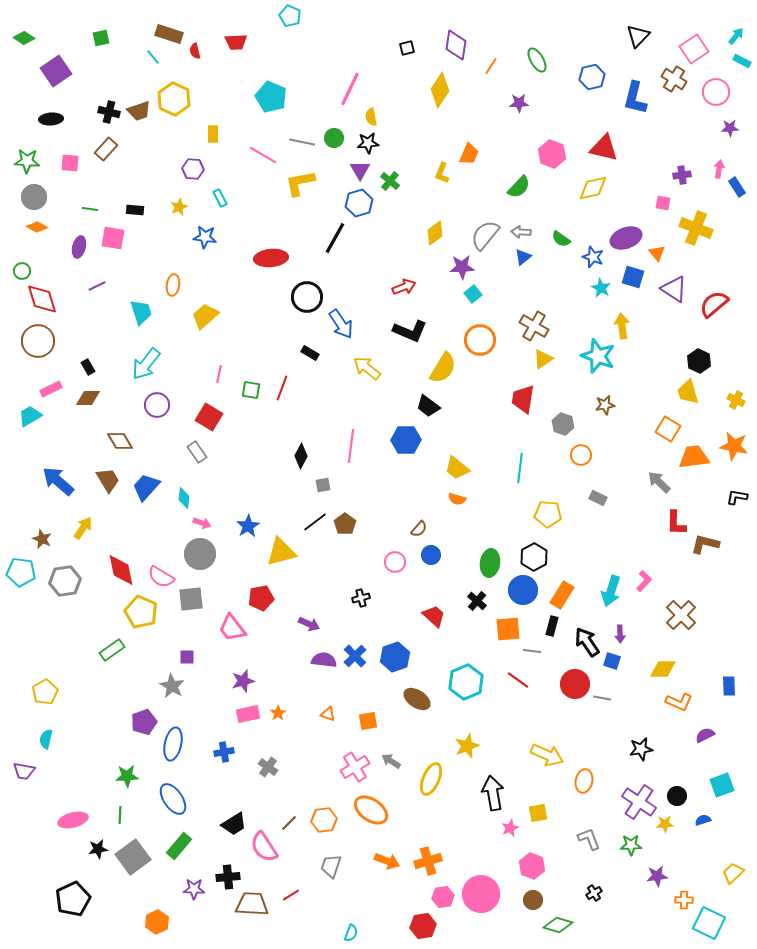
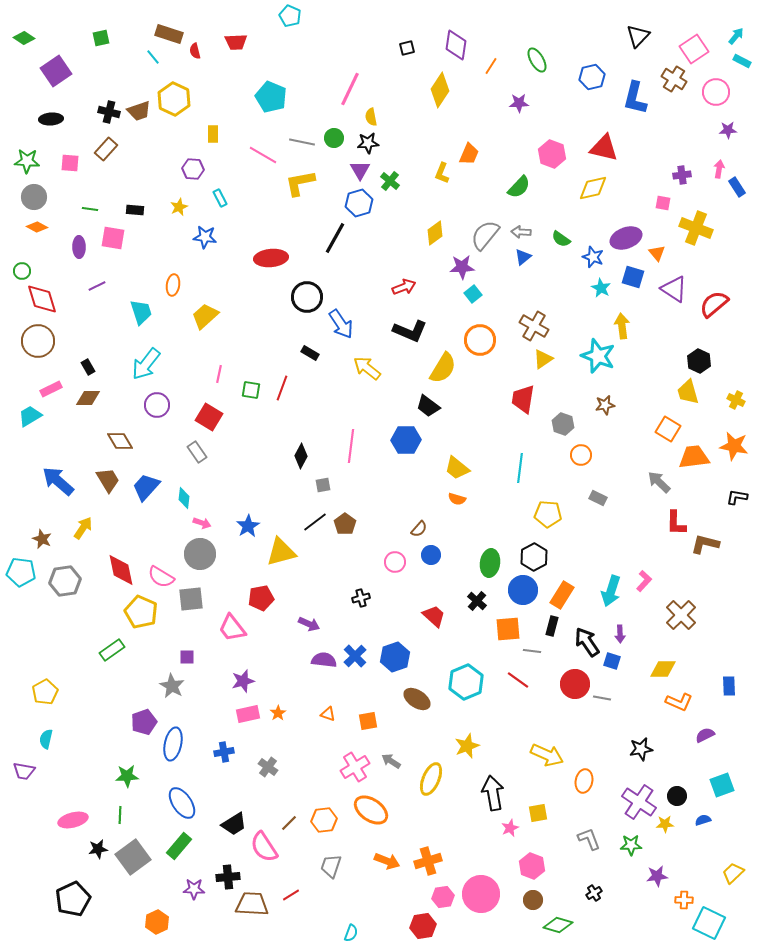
purple star at (730, 128): moved 2 px left, 2 px down
purple ellipse at (79, 247): rotated 15 degrees counterclockwise
blue ellipse at (173, 799): moved 9 px right, 4 px down
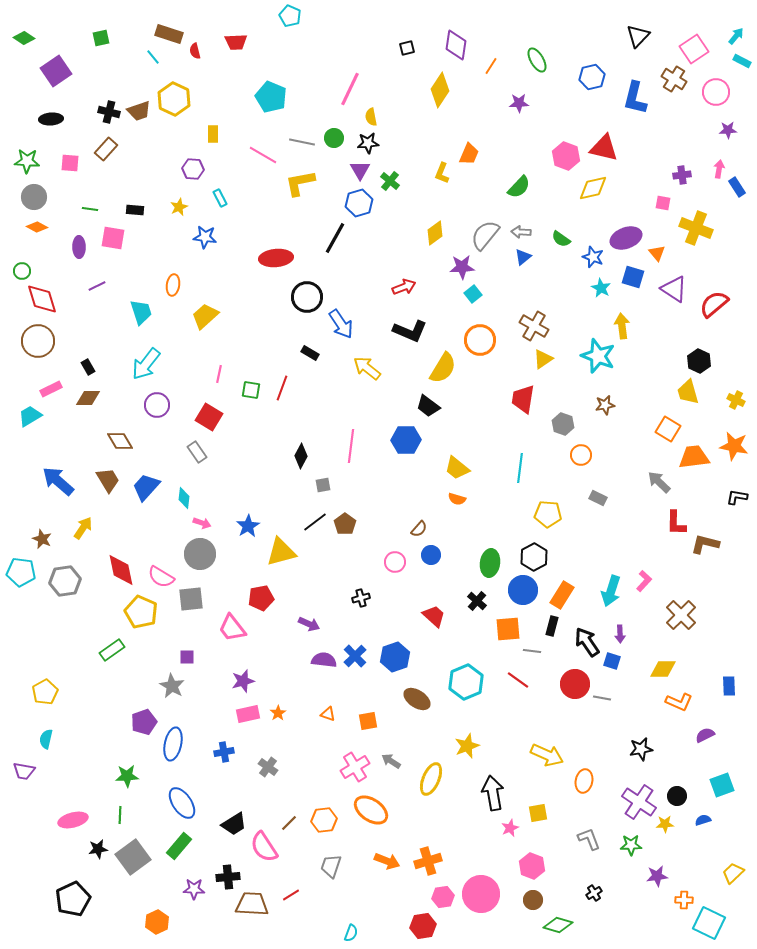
pink hexagon at (552, 154): moved 14 px right, 2 px down
red ellipse at (271, 258): moved 5 px right
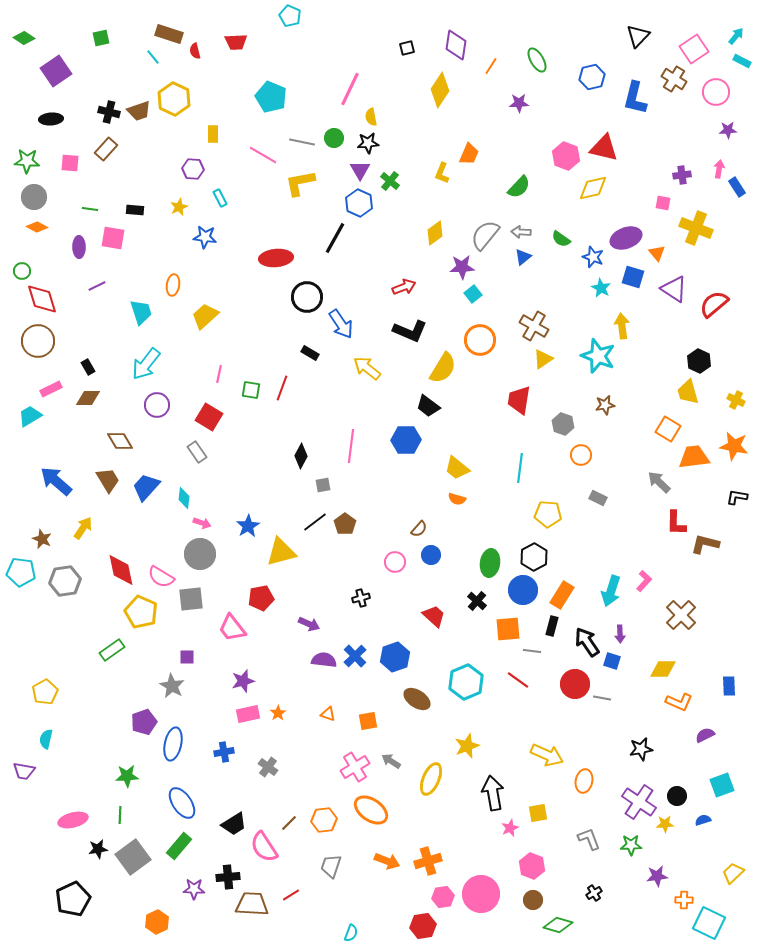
blue hexagon at (359, 203): rotated 20 degrees counterclockwise
red trapezoid at (523, 399): moved 4 px left, 1 px down
blue arrow at (58, 481): moved 2 px left
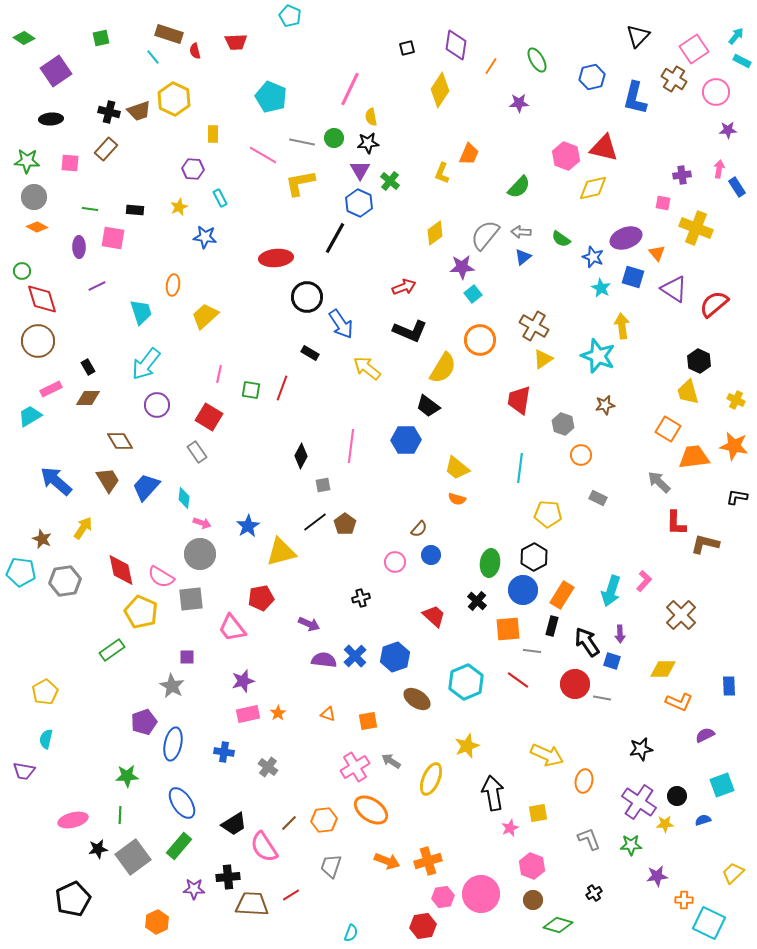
blue cross at (224, 752): rotated 18 degrees clockwise
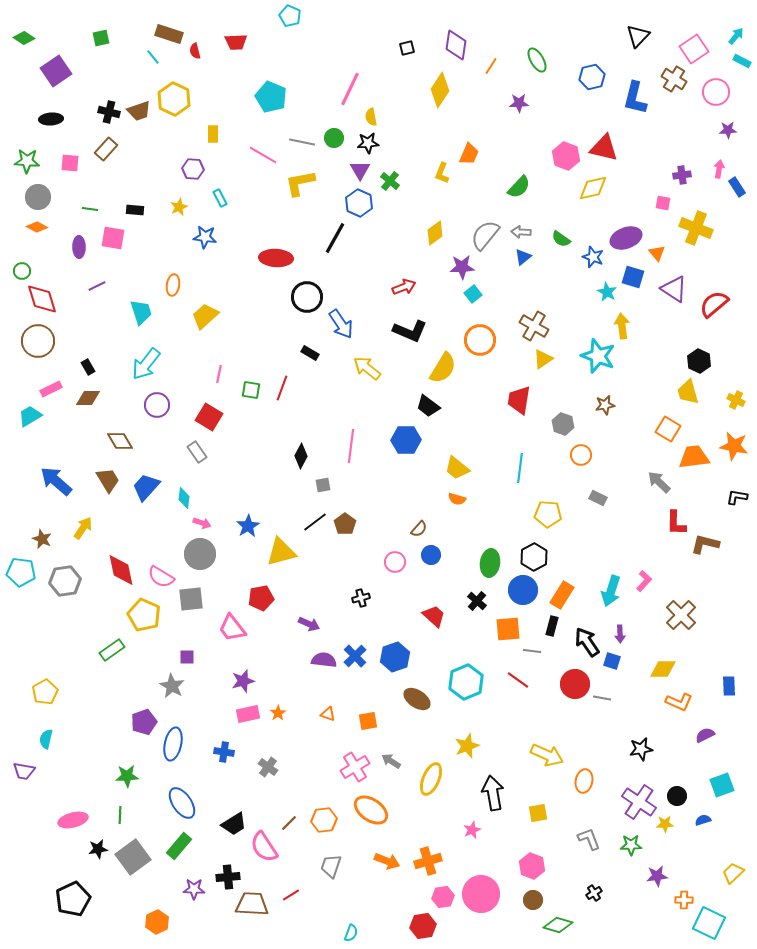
gray circle at (34, 197): moved 4 px right
red ellipse at (276, 258): rotated 8 degrees clockwise
cyan star at (601, 288): moved 6 px right, 4 px down
yellow pentagon at (141, 612): moved 3 px right, 3 px down
pink star at (510, 828): moved 38 px left, 2 px down
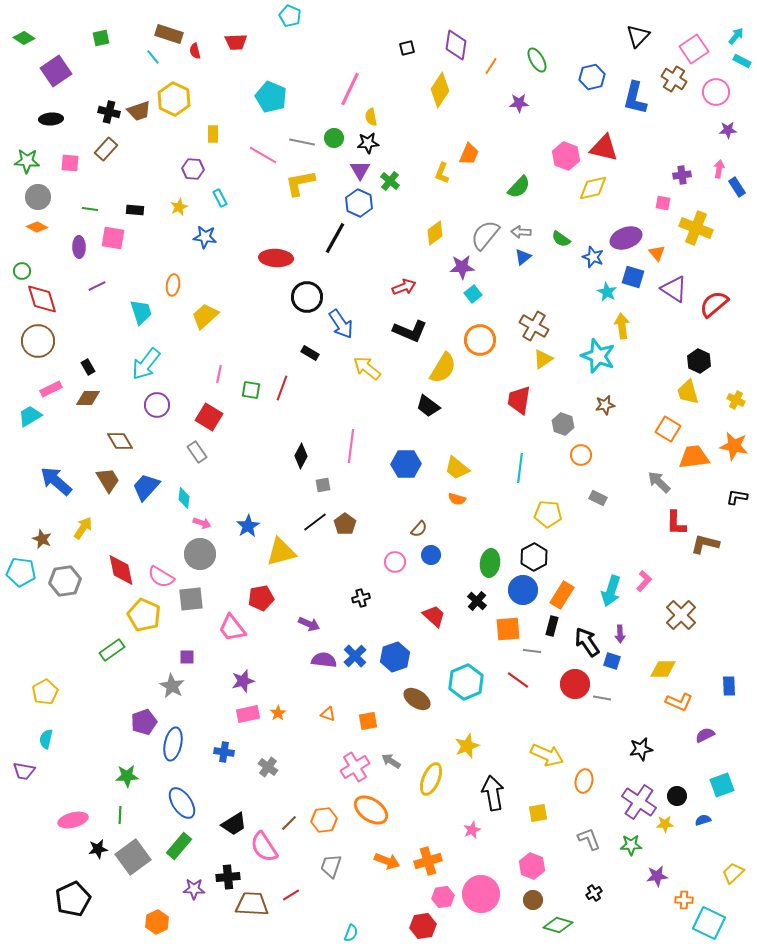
blue hexagon at (406, 440): moved 24 px down
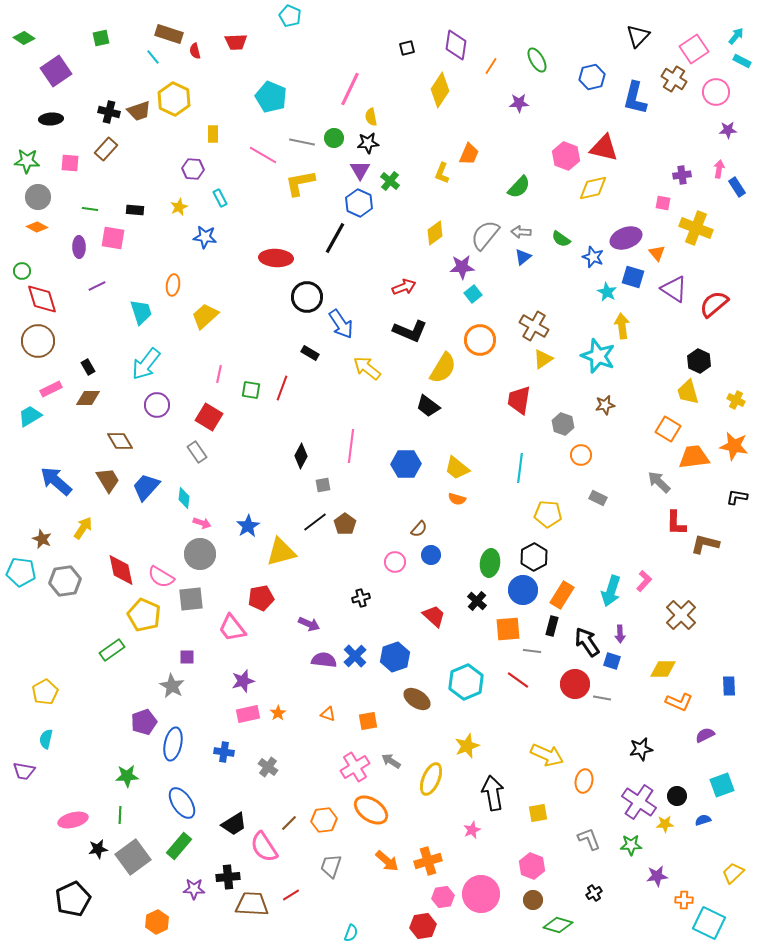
orange arrow at (387, 861): rotated 20 degrees clockwise
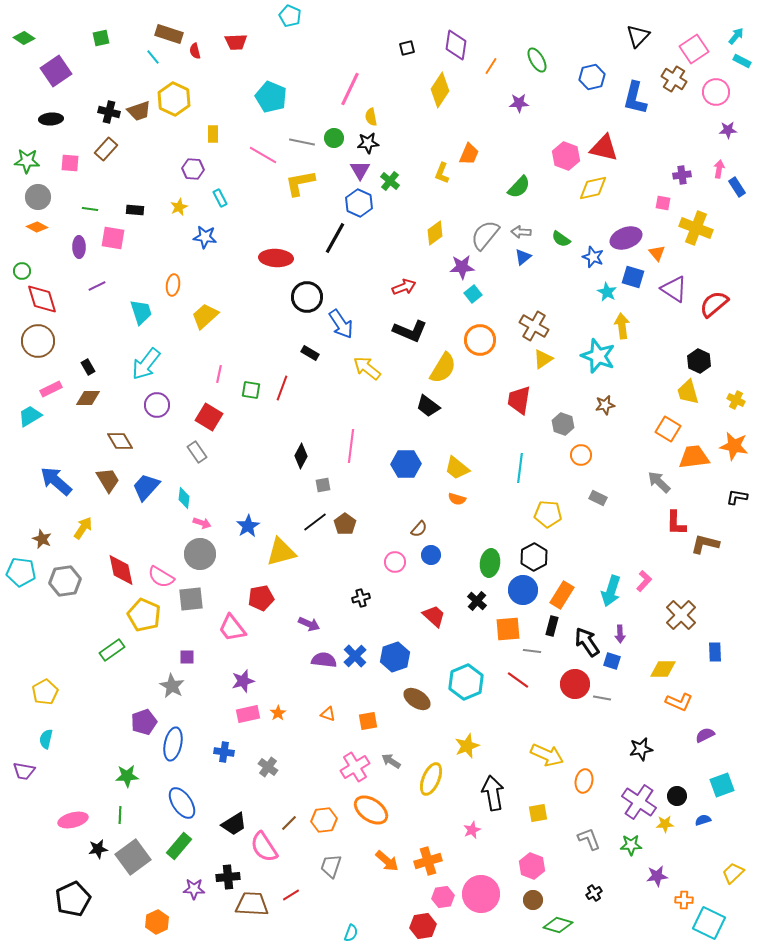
blue rectangle at (729, 686): moved 14 px left, 34 px up
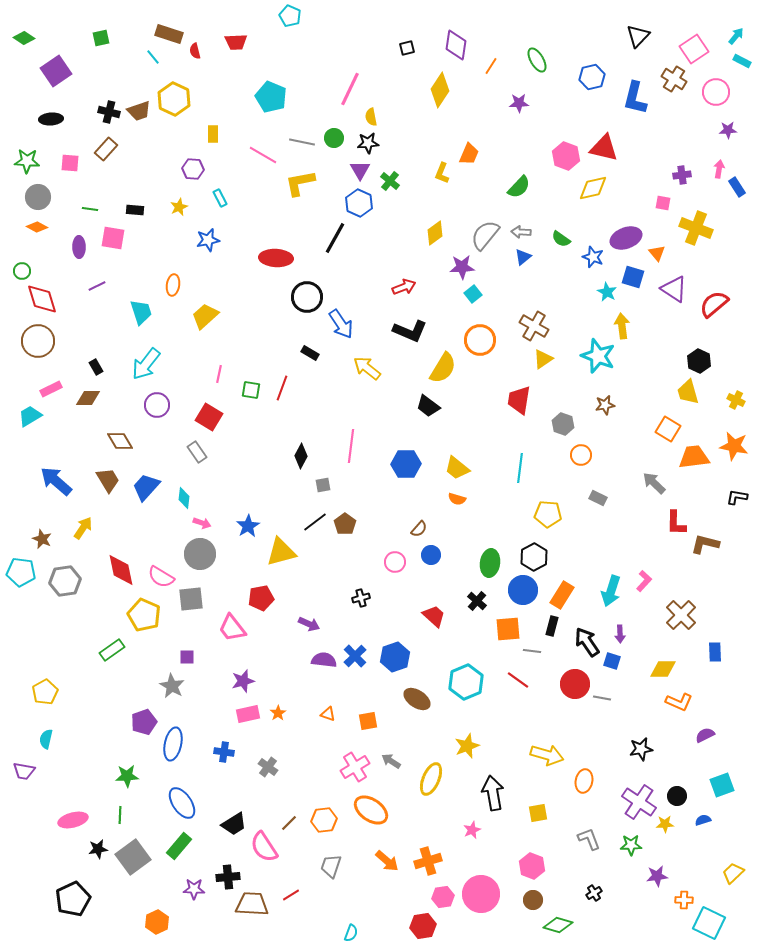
blue star at (205, 237): moved 3 px right, 3 px down; rotated 20 degrees counterclockwise
black rectangle at (88, 367): moved 8 px right
gray arrow at (659, 482): moved 5 px left, 1 px down
yellow arrow at (547, 755): rotated 8 degrees counterclockwise
